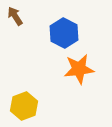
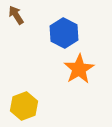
brown arrow: moved 1 px right, 1 px up
orange star: rotated 24 degrees counterclockwise
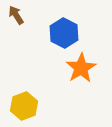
orange star: moved 2 px right, 1 px up
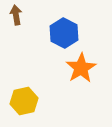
brown arrow: rotated 24 degrees clockwise
yellow hexagon: moved 5 px up; rotated 8 degrees clockwise
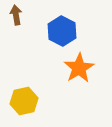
blue hexagon: moved 2 px left, 2 px up
orange star: moved 2 px left
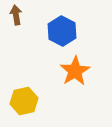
orange star: moved 4 px left, 3 px down
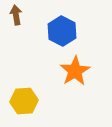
yellow hexagon: rotated 8 degrees clockwise
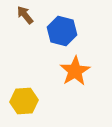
brown arrow: moved 9 px right; rotated 30 degrees counterclockwise
blue hexagon: rotated 12 degrees counterclockwise
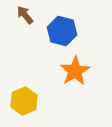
yellow hexagon: rotated 20 degrees counterclockwise
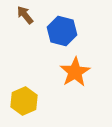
orange star: moved 1 px down
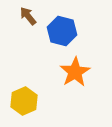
brown arrow: moved 3 px right, 1 px down
